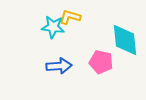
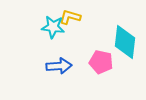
cyan diamond: moved 2 px down; rotated 12 degrees clockwise
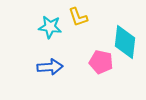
yellow L-shape: moved 8 px right; rotated 125 degrees counterclockwise
cyan star: moved 3 px left
blue arrow: moved 9 px left, 1 px down
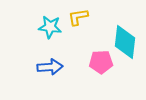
yellow L-shape: rotated 100 degrees clockwise
pink pentagon: rotated 15 degrees counterclockwise
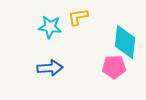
pink pentagon: moved 13 px right, 5 px down
blue arrow: moved 1 px down
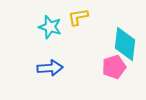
cyan star: rotated 10 degrees clockwise
cyan diamond: moved 2 px down
pink pentagon: rotated 15 degrees counterclockwise
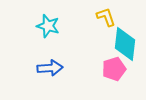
yellow L-shape: moved 28 px right; rotated 80 degrees clockwise
cyan star: moved 2 px left, 1 px up
pink pentagon: moved 2 px down
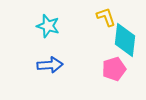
cyan diamond: moved 4 px up
blue arrow: moved 3 px up
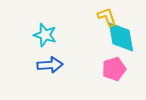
yellow L-shape: moved 1 px right
cyan star: moved 3 px left, 9 px down
cyan diamond: moved 4 px left, 3 px up; rotated 16 degrees counterclockwise
